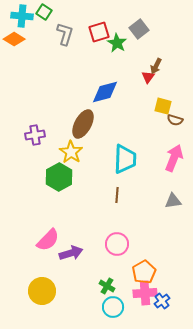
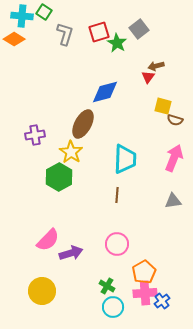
brown arrow: rotated 49 degrees clockwise
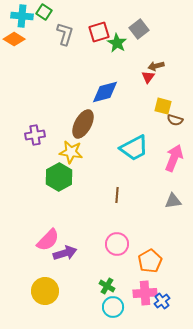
yellow star: rotated 25 degrees counterclockwise
cyan trapezoid: moved 9 px right, 11 px up; rotated 60 degrees clockwise
purple arrow: moved 6 px left
orange pentagon: moved 6 px right, 11 px up
yellow circle: moved 3 px right
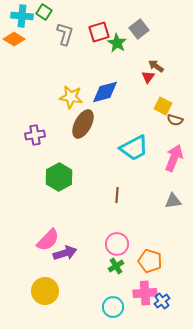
brown arrow: rotated 49 degrees clockwise
yellow square: rotated 12 degrees clockwise
yellow star: moved 55 px up
orange pentagon: rotated 25 degrees counterclockwise
green cross: moved 9 px right, 20 px up; rotated 28 degrees clockwise
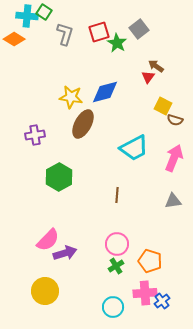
cyan cross: moved 5 px right
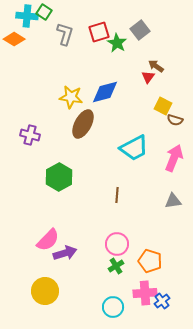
gray square: moved 1 px right, 1 px down
purple cross: moved 5 px left; rotated 24 degrees clockwise
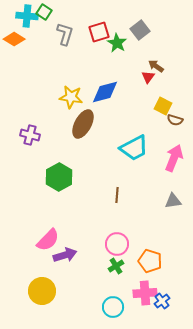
purple arrow: moved 2 px down
yellow circle: moved 3 px left
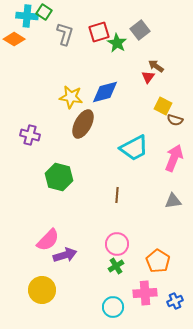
green hexagon: rotated 16 degrees counterclockwise
orange pentagon: moved 8 px right; rotated 15 degrees clockwise
yellow circle: moved 1 px up
blue cross: moved 13 px right; rotated 14 degrees clockwise
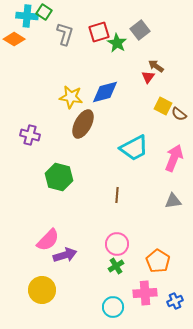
brown semicircle: moved 4 px right, 6 px up; rotated 21 degrees clockwise
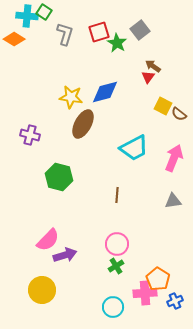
brown arrow: moved 3 px left
orange pentagon: moved 18 px down
